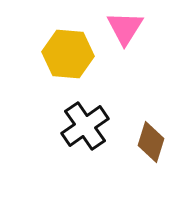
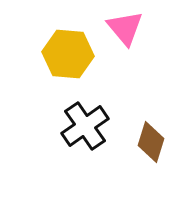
pink triangle: rotated 12 degrees counterclockwise
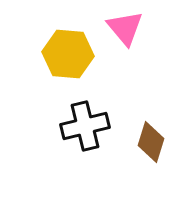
black cross: rotated 21 degrees clockwise
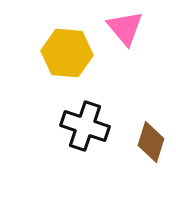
yellow hexagon: moved 1 px left, 1 px up
black cross: rotated 33 degrees clockwise
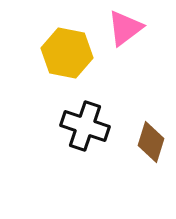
pink triangle: rotated 33 degrees clockwise
yellow hexagon: rotated 6 degrees clockwise
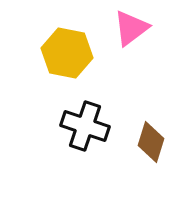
pink triangle: moved 6 px right
